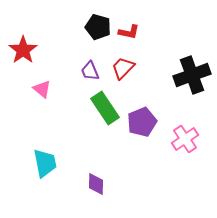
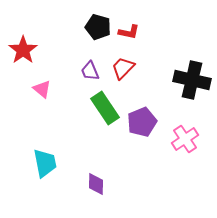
black cross: moved 5 px down; rotated 33 degrees clockwise
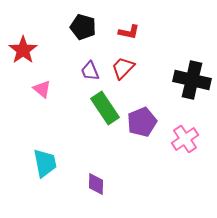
black pentagon: moved 15 px left
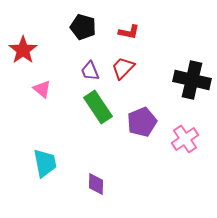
green rectangle: moved 7 px left, 1 px up
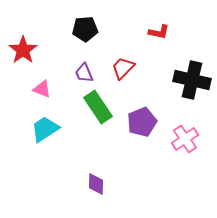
black pentagon: moved 2 px right, 2 px down; rotated 20 degrees counterclockwise
red L-shape: moved 30 px right
purple trapezoid: moved 6 px left, 2 px down
pink triangle: rotated 18 degrees counterclockwise
cyan trapezoid: moved 34 px up; rotated 112 degrees counterclockwise
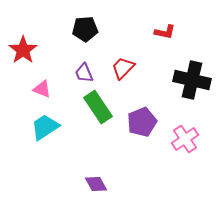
red L-shape: moved 6 px right
cyan trapezoid: moved 2 px up
purple diamond: rotated 30 degrees counterclockwise
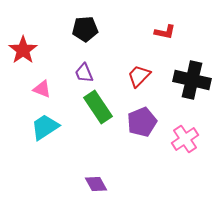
red trapezoid: moved 16 px right, 8 px down
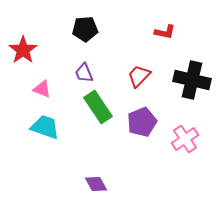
cyan trapezoid: rotated 52 degrees clockwise
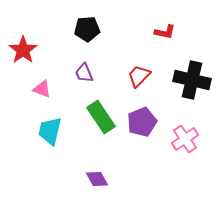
black pentagon: moved 2 px right
green rectangle: moved 3 px right, 10 px down
cyan trapezoid: moved 5 px right, 4 px down; rotated 96 degrees counterclockwise
purple diamond: moved 1 px right, 5 px up
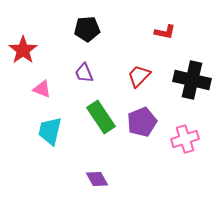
pink cross: rotated 16 degrees clockwise
